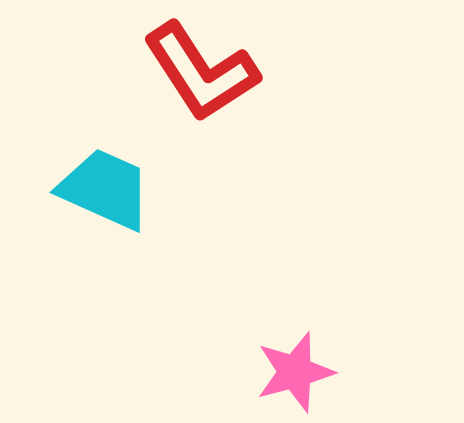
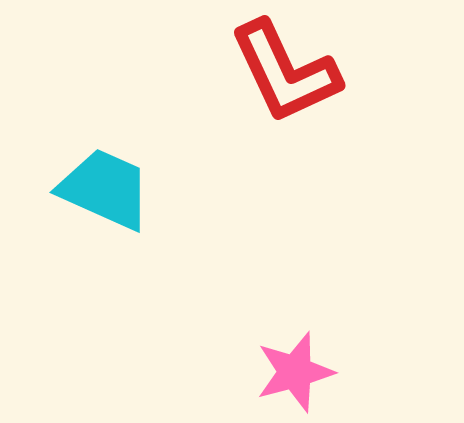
red L-shape: moved 84 px right; rotated 8 degrees clockwise
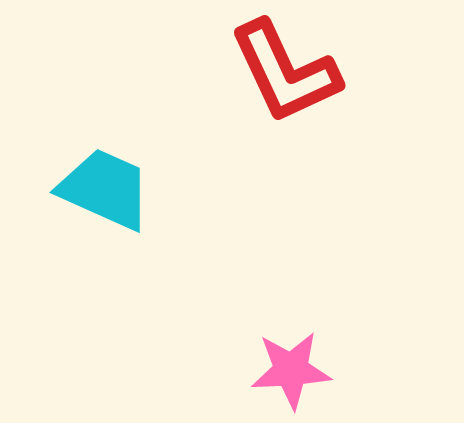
pink star: moved 4 px left, 2 px up; rotated 12 degrees clockwise
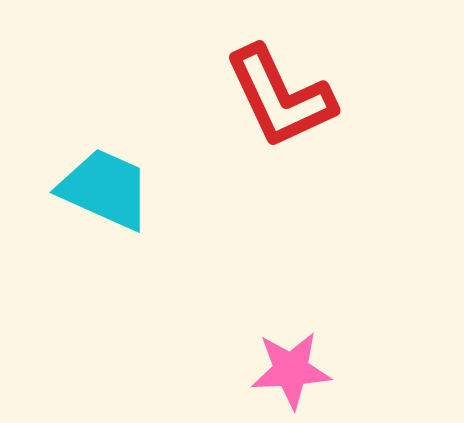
red L-shape: moved 5 px left, 25 px down
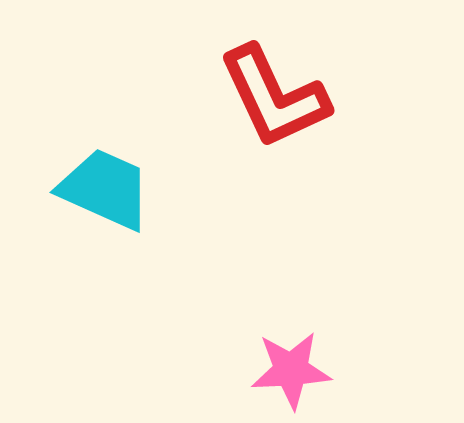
red L-shape: moved 6 px left
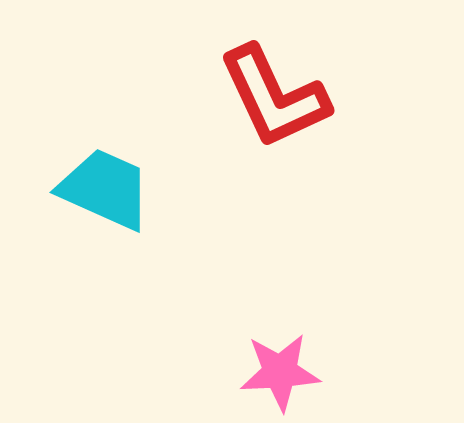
pink star: moved 11 px left, 2 px down
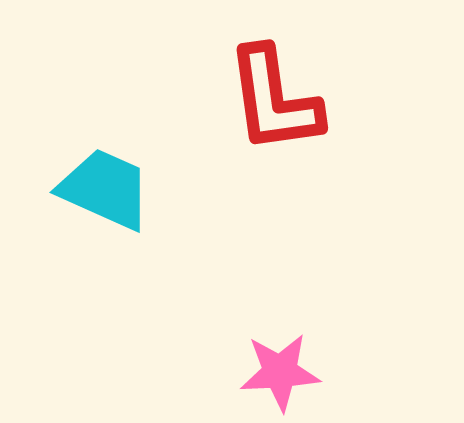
red L-shape: moved 3 px down; rotated 17 degrees clockwise
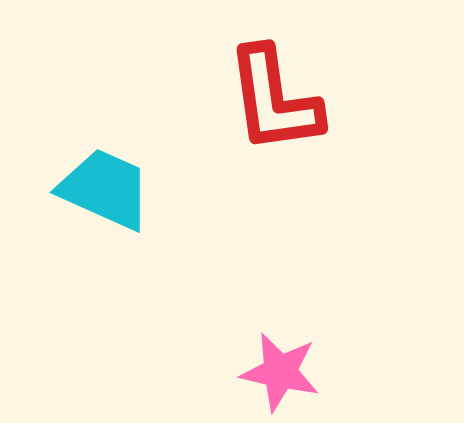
pink star: rotated 16 degrees clockwise
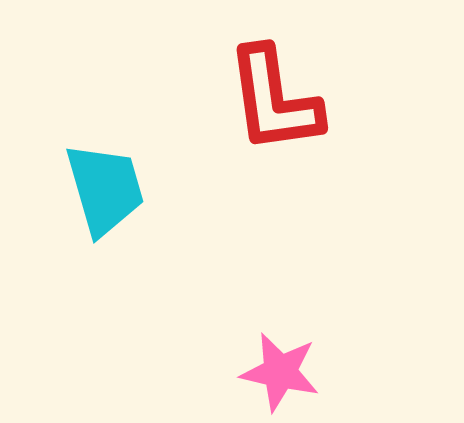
cyan trapezoid: rotated 50 degrees clockwise
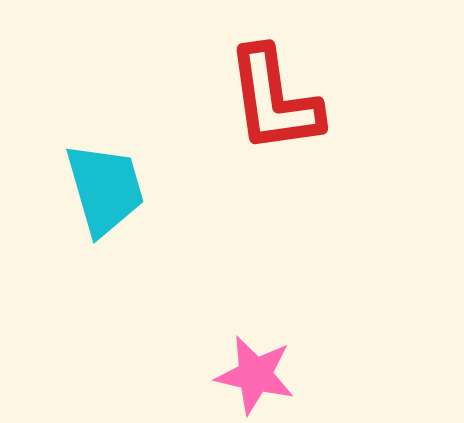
pink star: moved 25 px left, 3 px down
